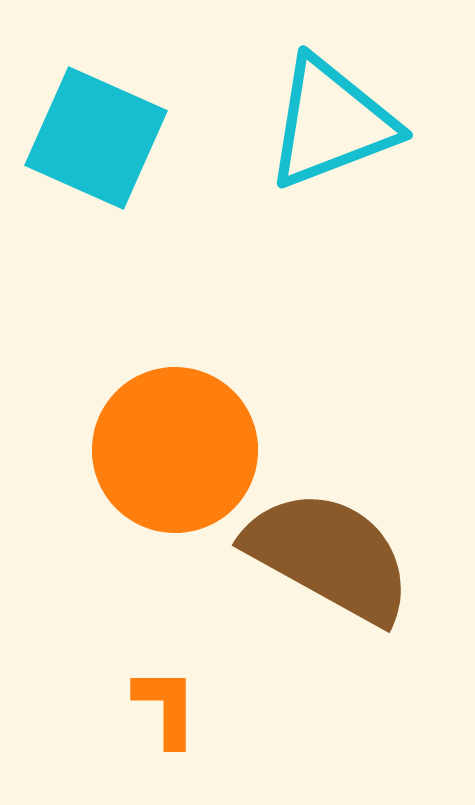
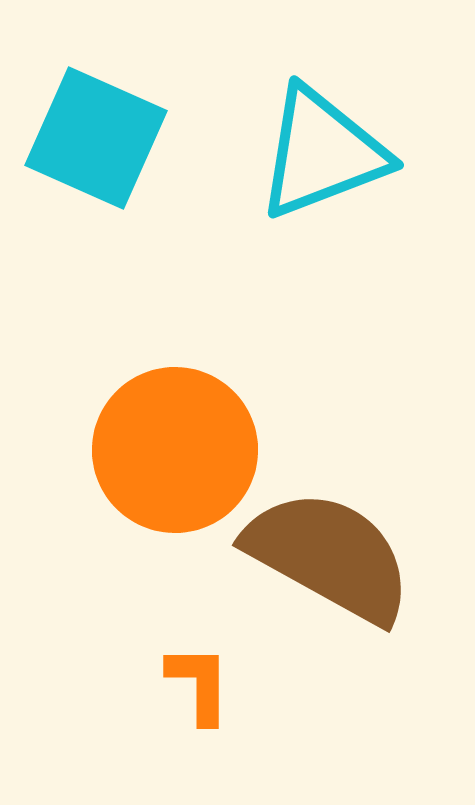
cyan triangle: moved 9 px left, 30 px down
orange L-shape: moved 33 px right, 23 px up
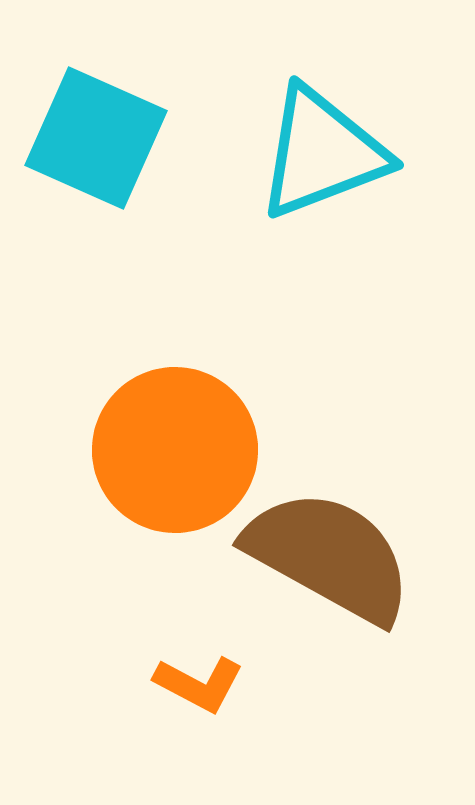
orange L-shape: rotated 118 degrees clockwise
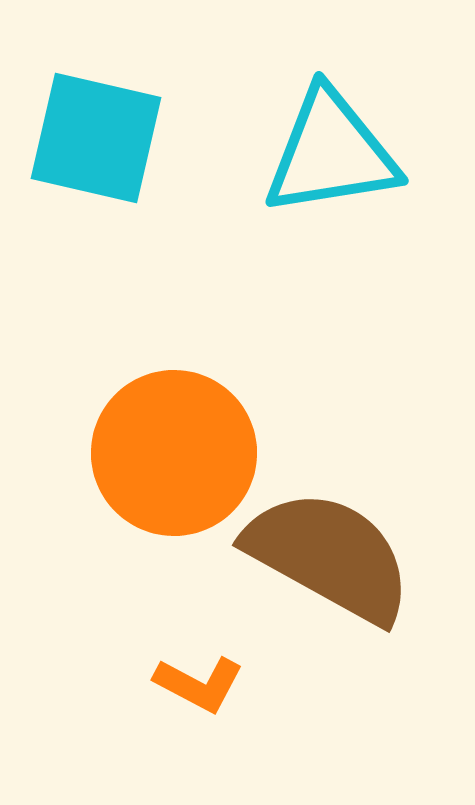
cyan square: rotated 11 degrees counterclockwise
cyan triangle: moved 9 px right; rotated 12 degrees clockwise
orange circle: moved 1 px left, 3 px down
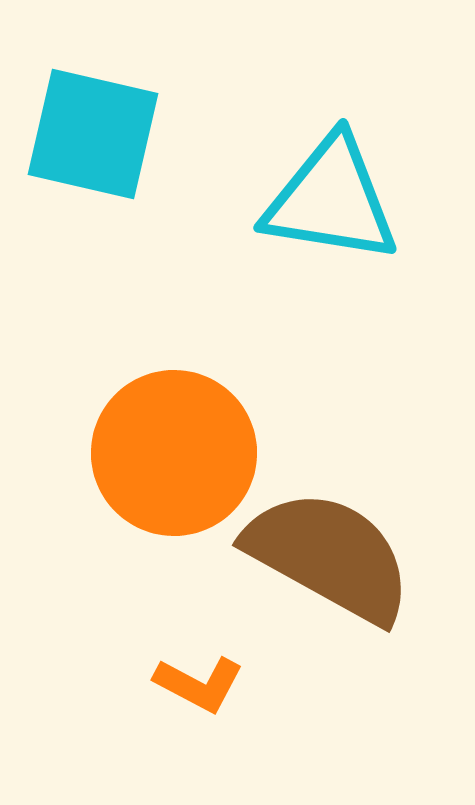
cyan square: moved 3 px left, 4 px up
cyan triangle: moved 47 px down; rotated 18 degrees clockwise
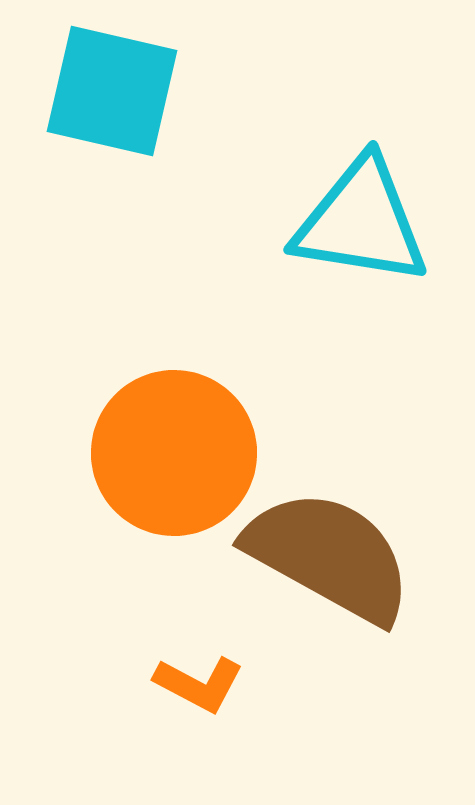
cyan square: moved 19 px right, 43 px up
cyan triangle: moved 30 px right, 22 px down
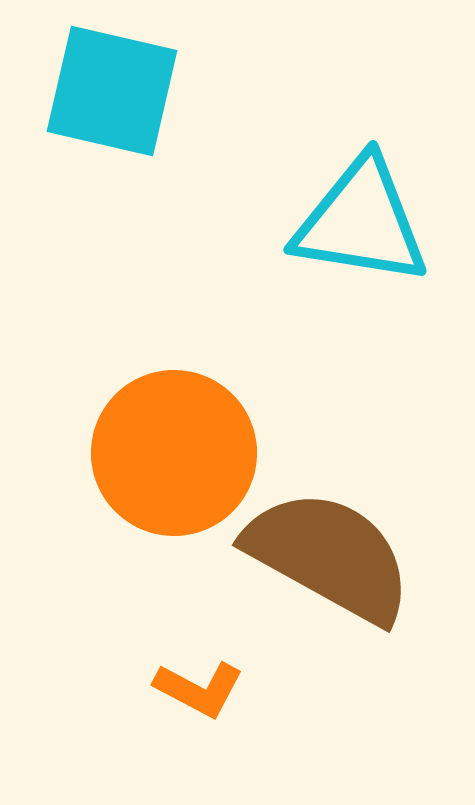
orange L-shape: moved 5 px down
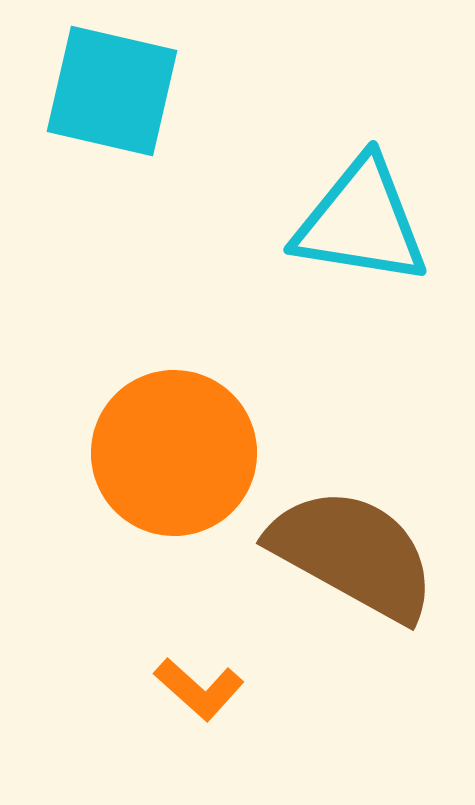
brown semicircle: moved 24 px right, 2 px up
orange L-shape: rotated 14 degrees clockwise
